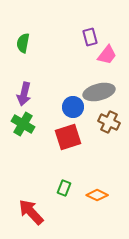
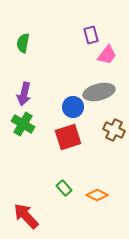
purple rectangle: moved 1 px right, 2 px up
brown cross: moved 5 px right, 8 px down
green rectangle: rotated 63 degrees counterclockwise
red arrow: moved 5 px left, 4 px down
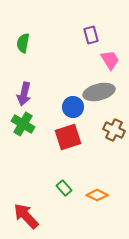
pink trapezoid: moved 3 px right, 5 px down; rotated 70 degrees counterclockwise
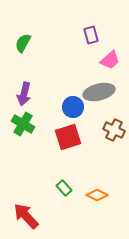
green semicircle: rotated 18 degrees clockwise
pink trapezoid: rotated 80 degrees clockwise
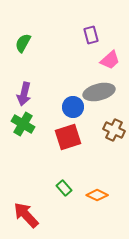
red arrow: moved 1 px up
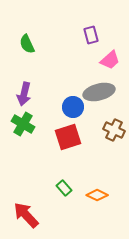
green semicircle: moved 4 px right, 1 px down; rotated 54 degrees counterclockwise
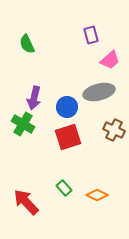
purple arrow: moved 10 px right, 4 px down
blue circle: moved 6 px left
red arrow: moved 13 px up
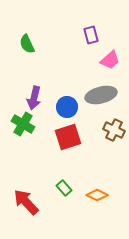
gray ellipse: moved 2 px right, 3 px down
